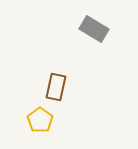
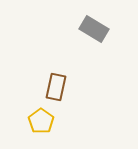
yellow pentagon: moved 1 px right, 1 px down
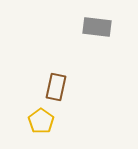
gray rectangle: moved 3 px right, 2 px up; rotated 24 degrees counterclockwise
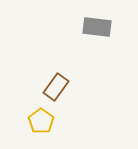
brown rectangle: rotated 24 degrees clockwise
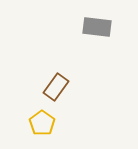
yellow pentagon: moved 1 px right, 2 px down
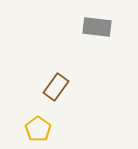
yellow pentagon: moved 4 px left, 6 px down
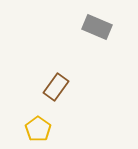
gray rectangle: rotated 16 degrees clockwise
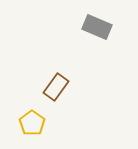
yellow pentagon: moved 6 px left, 6 px up
